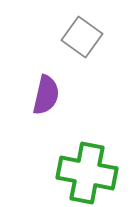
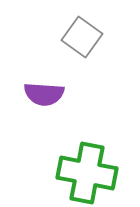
purple semicircle: moved 2 px left, 1 px up; rotated 81 degrees clockwise
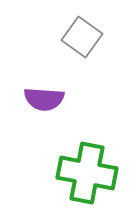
purple semicircle: moved 5 px down
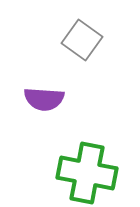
gray square: moved 3 px down
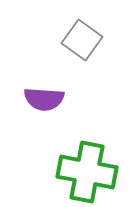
green cross: moved 1 px up
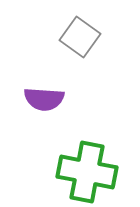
gray square: moved 2 px left, 3 px up
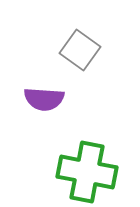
gray square: moved 13 px down
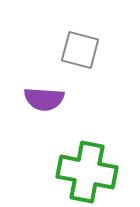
gray square: rotated 21 degrees counterclockwise
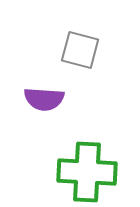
green cross: rotated 8 degrees counterclockwise
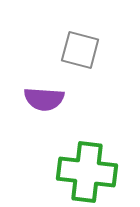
green cross: rotated 4 degrees clockwise
